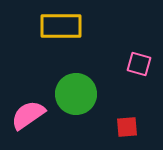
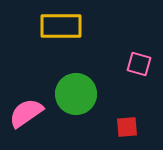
pink semicircle: moved 2 px left, 2 px up
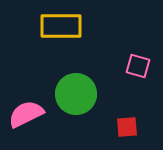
pink square: moved 1 px left, 2 px down
pink semicircle: moved 1 px down; rotated 9 degrees clockwise
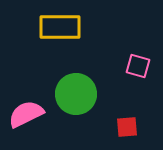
yellow rectangle: moved 1 px left, 1 px down
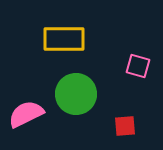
yellow rectangle: moved 4 px right, 12 px down
red square: moved 2 px left, 1 px up
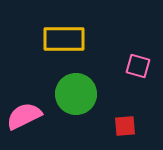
pink semicircle: moved 2 px left, 2 px down
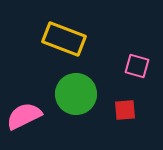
yellow rectangle: rotated 21 degrees clockwise
pink square: moved 1 px left
red square: moved 16 px up
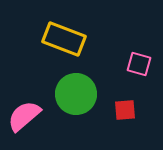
pink square: moved 2 px right, 2 px up
pink semicircle: rotated 15 degrees counterclockwise
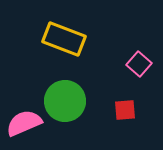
pink square: rotated 25 degrees clockwise
green circle: moved 11 px left, 7 px down
pink semicircle: moved 7 px down; rotated 18 degrees clockwise
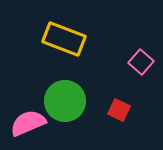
pink square: moved 2 px right, 2 px up
red square: moved 6 px left; rotated 30 degrees clockwise
pink semicircle: moved 4 px right
